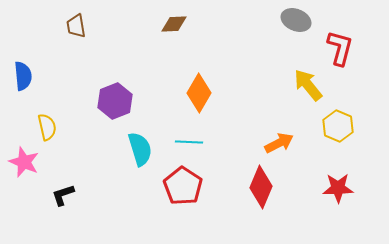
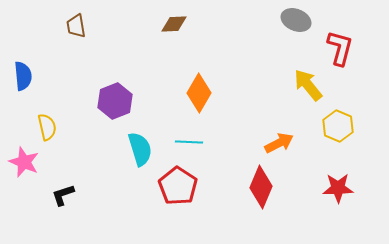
red pentagon: moved 5 px left
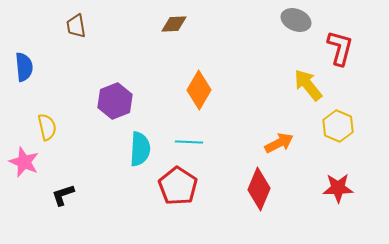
blue semicircle: moved 1 px right, 9 px up
orange diamond: moved 3 px up
cyan semicircle: rotated 20 degrees clockwise
red diamond: moved 2 px left, 2 px down
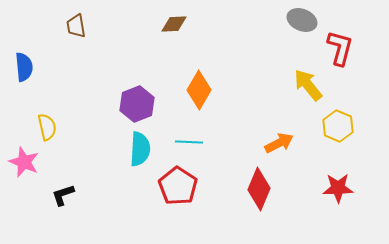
gray ellipse: moved 6 px right
purple hexagon: moved 22 px right, 3 px down
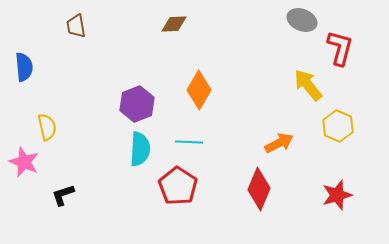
red star: moved 1 px left, 7 px down; rotated 16 degrees counterclockwise
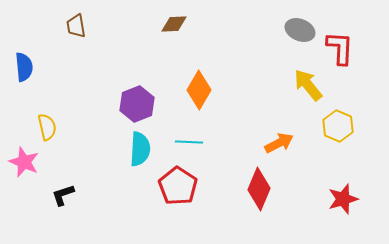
gray ellipse: moved 2 px left, 10 px down
red L-shape: rotated 12 degrees counterclockwise
red star: moved 6 px right, 4 px down
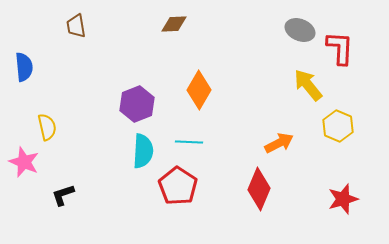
cyan semicircle: moved 3 px right, 2 px down
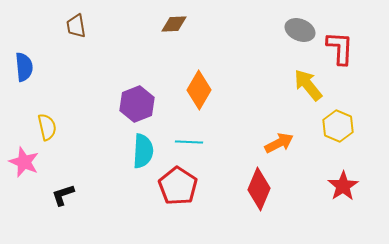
red star: moved 13 px up; rotated 16 degrees counterclockwise
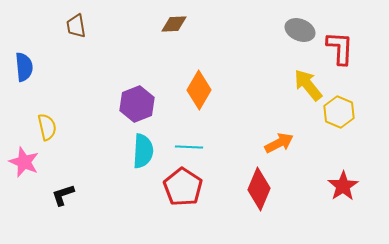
yellow hexagon: moved 1 px right, 14 px up
cyan line: moved 5 px down
red pentagon: moved 5 px right, 1 px down
